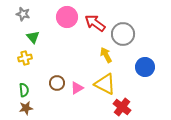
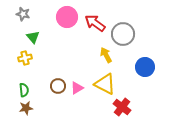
brown circle: moved 1 px right, 3 px down
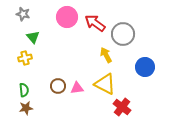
pink triangle: rotated 24 degrees clockwise
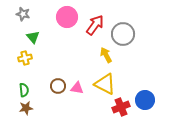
red arrow: moved 2 px down; rotated 90 degrees clockwise
blue circle: moved 33 px down
pink triangle: rotated 16 degrees clockwise
red cross: moved 1 px left; rotated 30 degrees clockwise
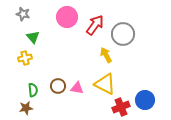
green semicircle: moved 9 px right
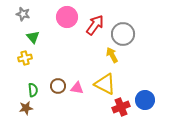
yellow arrow: moved 6 px right
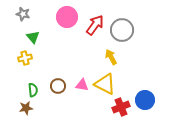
gray circle: moved 1 px left, 4 px up
yellow arrow: moved 1 px left, 2 px down
pink triangle: moved 5 px right, 3 px up
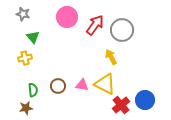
red cross: moved 2 px up; rotated 18 degrees counterclockwise
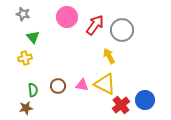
yellow arrow: moved 2 px left, 1 px up
